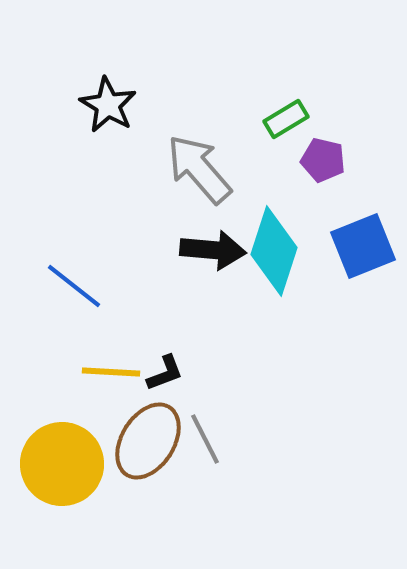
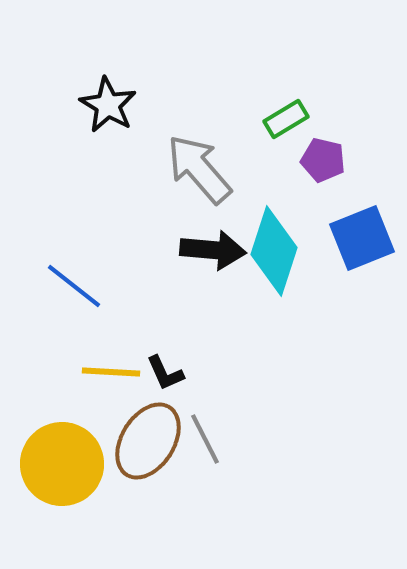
blue square: moved 1 px left, 8 px up
black L-shape: rotated 87 degrees clockwise
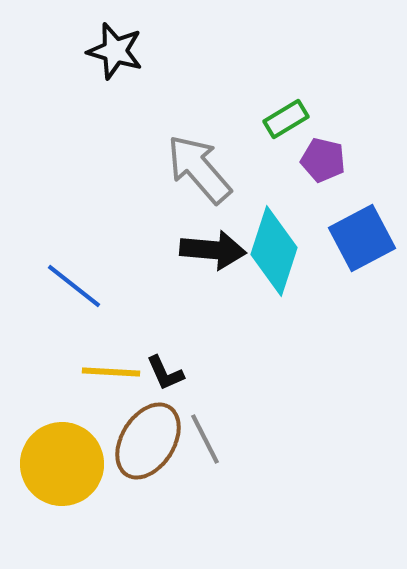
black star: moved 7 px right, 54 px up; rotated 14 degrees counterclockwise
blue square: rotated 6 degrees counterclockwise
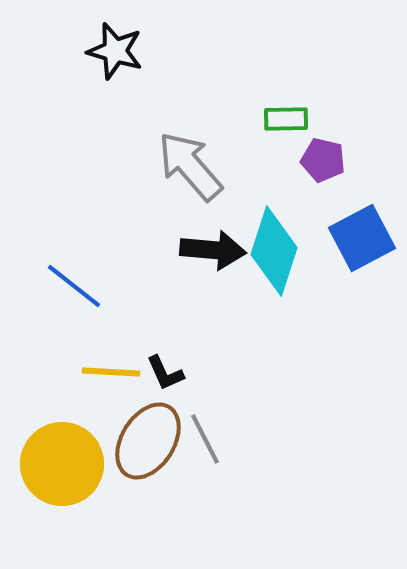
green rectangle: rotated 30 degrees clockwise
gray arrow: moved 9 px left, 3 px up
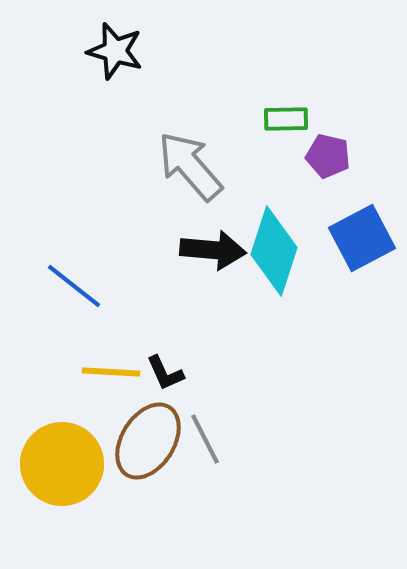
purple pentagon: moved 5 px right, 4 px up
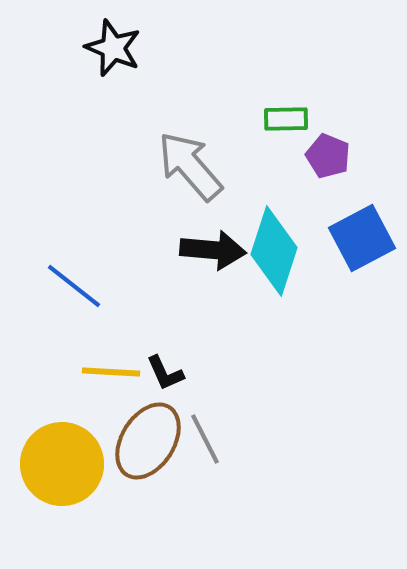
black star: moved 2 px left, 3 px up; rotated 6 degrees clockwise
purple pentagon: rotated 9 degrees clockwise
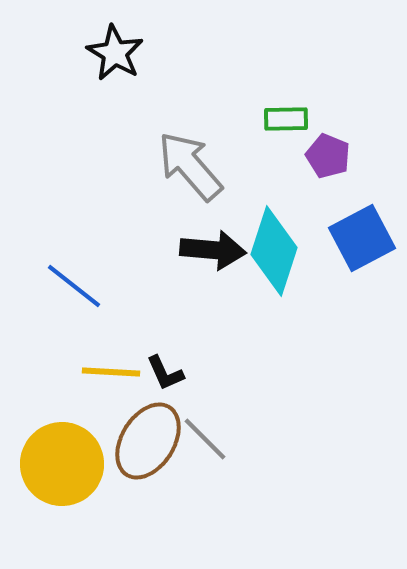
black star: moved 2 px right, 5 px down; rotated 8 degrees clockwise
gray line: rotated 18 degrees counterclockwise
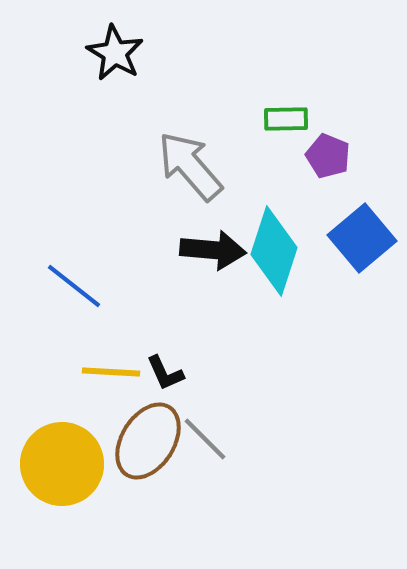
blue square: rotated 12 degrees counterclockwise
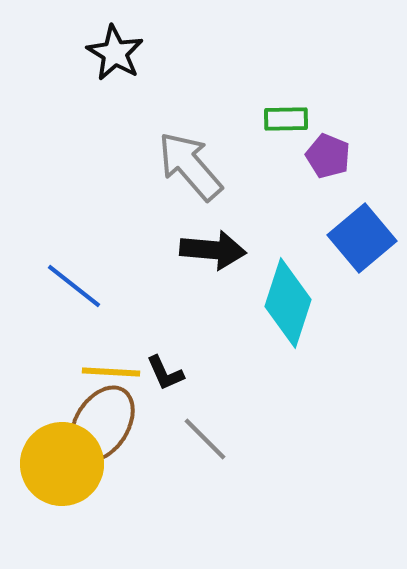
cyan diamond: moved 14 px right, 52 px down
brown ellipse: moved 46 px left, 17 px up
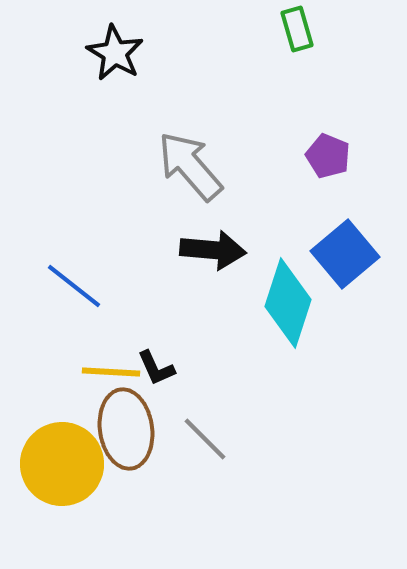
green rectangle: moved 11 px right, 90 px up; rotated 75 degrees clockwise
blue square: moved 17 px left, 16 px down
black L-shape: moved 9 px left, 5 px up
brown ellipse: moved 24 px right, 5 px down; rotated 40 degrees counterclockwise
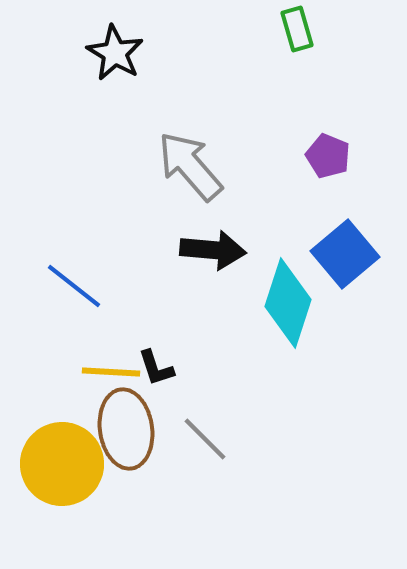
black L-shape: rotated 6 degrees clockwise
